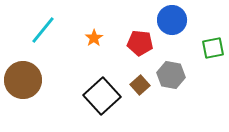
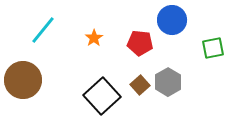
gray hexagon: moved 3 px left, 7 px down; rotated 20 degrees clockwise
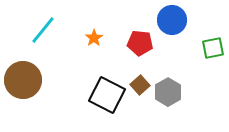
gray hexagon: moved 10 px down
black square: moved 5 px right, 1 px up; rotated 21 degrees counterclockwise
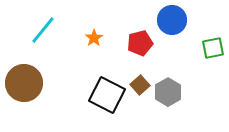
red pentagon: rotated 20 degrees counterclockwise
brown circle: moved 1 px right, 3 px down
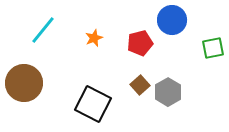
orange star: rotated 12 degrees clockwise
black square: moved 14 px left, 9 px down
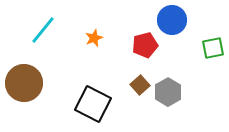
red pentagon: moved 5 px right, 2 px down
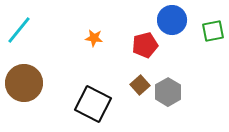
cyan line: moved 24 px left
orange star: rotated 30 degrees clockwise
green square: moved 17 px up
